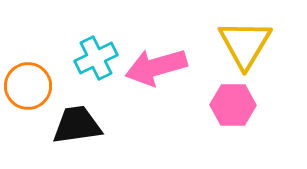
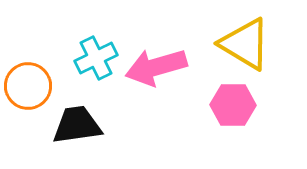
yellow triangle: rotated 30 degrees counterclockwise
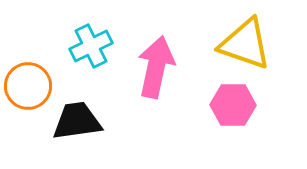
yellow triangle: rotated 12 degrees counterclockwise
cyan cross: moved 5 px left, 12 px up
pink arrow: rotated 118 degrees clockwise
black trapezoid: moved 4 px up
